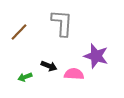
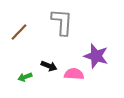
gray L-shape: moved 1 px up
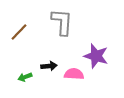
black arrow: rotated 28 degrees counterclockwise
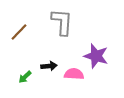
green arrow: rotated 24 degrees counterclockwise
